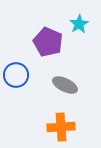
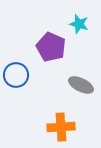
cyan star: rotated 24 degrees counterclockwise
purple pentagon: moved 3 px right, 5 px down
gray ellipse: moved 16 px right
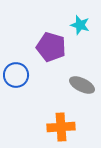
cyan star: moved 1 px right, 1 px down
purple pentagon: rotated 8 degrees counterclockwise
gray ellipse: moved 1 px right
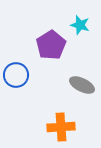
purple pentagon: moved 2 px up; rotated 24 degrees clockwise
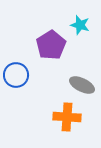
orange cross: moved 6 px right, 10 px up; rotated 8 degrees clockwise
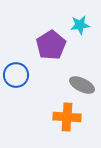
cyan star: rotated 24 degrees counterclockwise
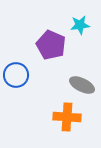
purple pentagon: rotated 16 degrees counterclockwise
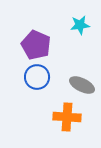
purple pentagon: moved 15 px left
blue circle: moved 21 px right, 2 px down
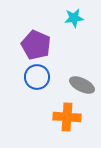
cyan star: moved 6 px left, 7 px up
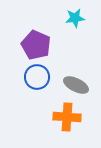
cyan star: moved 1 px right
gray ellipse: moved 6 px left
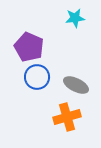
purple pentagon: moved 7 px left, 2 px down
orange cross: rotated 20 degrees counterclockwise
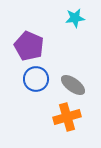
purple pentagon: moved 1 px up
blue circle: moved 1 px left, 2 px down
gray ellipse: moved 3 px left; rotated 10 degrees clockwise
